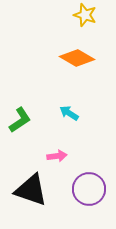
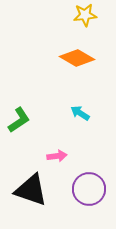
yellow star: rotated 25 degrees counterclockwise
cyan arrow: moved 11 px right
green L-shape: moved 1 px left
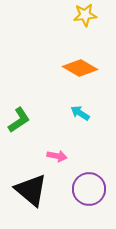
orange diamond: moved 3 px right, 10 px down
pink arrow: rotated 18 degrees clockwise
black triangle: rotated 21 degrees clockwise
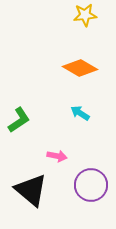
purple circle: moved 2 px right, 4 px up
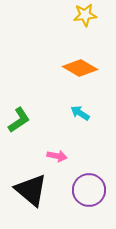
purple circle: moved 2 px left, 5 px down
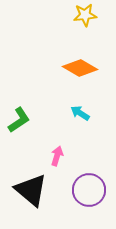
pink arrow: rotated 84 degrees counterclockwise
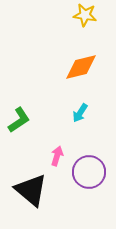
yellow star: rotated 15 degrees clockwise
orange diamond: moved 1 px right, 1 px up; rotated 44 degrees counterclockwise
cyan arrow: rotated 90 degrees counterclockwise
purple circle: moved 18 px up
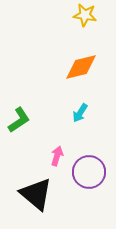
black triangle: moved 5 px right, 4 px down
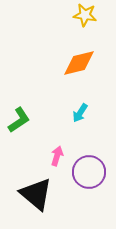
orange diamond: moved 2 px left, 4 px up
